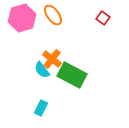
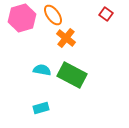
red square: moved 3 px right, 4 px up
orange cross: moved 14 px right, 21 px up
cyan semicircle: rotated 138 degrees clockwise
cyan rectangle: rotated 49 degrees clockwise
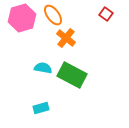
cyan semicircle: moved 1 px right, 2 px up
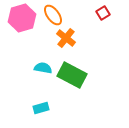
red square: moved 3 px left, 1 px up; rotated 24 degrees clockwise
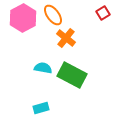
pink hexagon: moved 1 px right; rotated 12 degrees counterclockwise
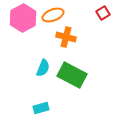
orange ellipse: rotated 75 degrees counterclockwise
orange cross: moved 1 px up; rotated 24 degrees counterclockwise
cyan semicircle: rotated 102 degrees clockwise
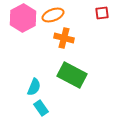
red square: moved 1 px left; rotated 24 degrees clockwise
orange cross: moved 2 px left, 1 px down
cyan semicircle: moved 9 px left, 19 px down
cyan rectangle: rotated 70 degrees clockwise
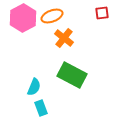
orange ellipse: moved 1 px left, 1 px down
orange cross: rotated 24 degrees clockwise
cyan rectangle: rotated 14 degrees clockwise
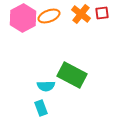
orange ellipse: moved 3 px left
orange cross: moved 17 px right, 24 px up
cyan semicircle: moved 12 px right, 1 px up; rotated 66 degrees clockwise
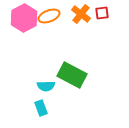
pink hexagon: moved 1 px right
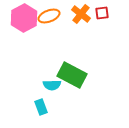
cyan semicircle: moved 6 px right, 1 px up
cyan rectangle: moved 1 px up
